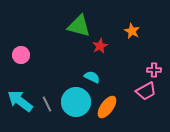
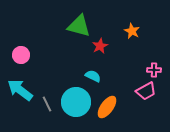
cyan semicircle: moved 1 px right, 1 px up
cyan arrow: moved 11 px up
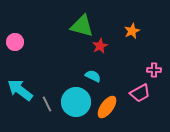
green triangle: moved 3 px right
orange star: rotated 21 degrees clockwise
pink circle: moved 6 px left, 13 px up
pink trapezoid: moved 6 px left, 2 px down
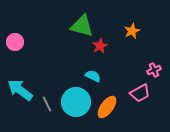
pink cross: rotated 24 degrees counterclockwise
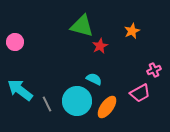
cyan semicircle: moved 1 px right, 3 px down
cyan circle: moved 1 px right, 1 px up
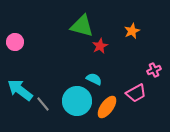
pink trapezoid: moved 4 px left
gray line: moved 4 px left; rotated 14 degrees counterclockwise
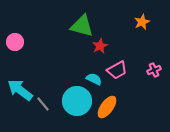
orange star: moved 10 px right, 9 px up
pink trapezoid: moved 19 px left, 23 px up
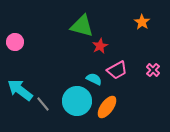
orange star: rotated 14 degrees counterclockwise
pink cross: moved 1 px left; rotated 24 degrees counterclockwise
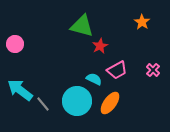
pink circle: moved 2 px down
orange ellipse: moved 3 px right, 4 px up
